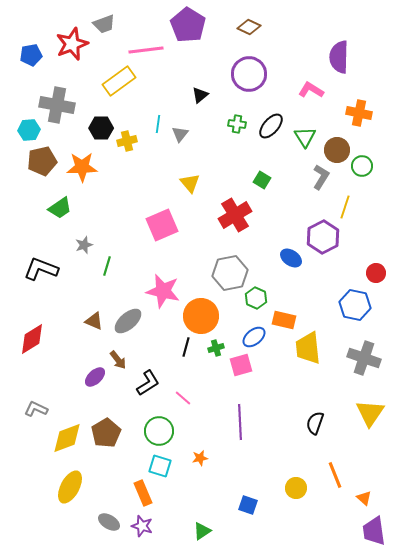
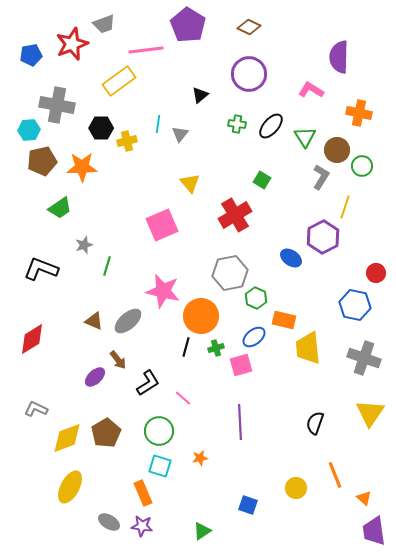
purple star at (142, 526): rotated 10 degrees counterclockwise
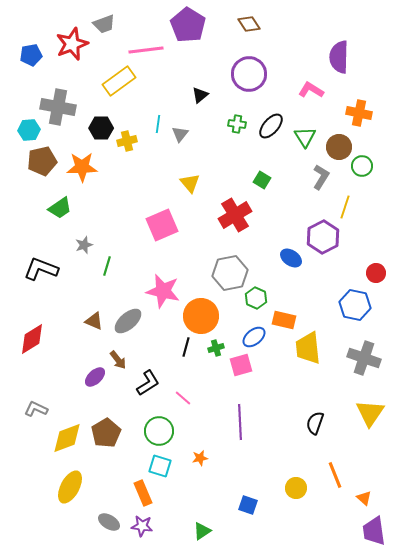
brown diamond at (249, 27): moved 3 px up; rotated 30 degrees clockwise
gray cross at (57, 105): moved 1 px right, 2 px down
brown circle at (337, 150): moved 2 px right, 3 px up
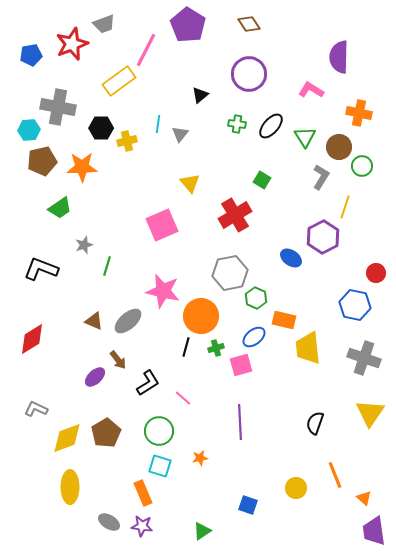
pink line at (146, 50): rotated 56 degrees counterclockwise
yellow ellipse at (70, 487): rotated 28 degrees counterclockwise
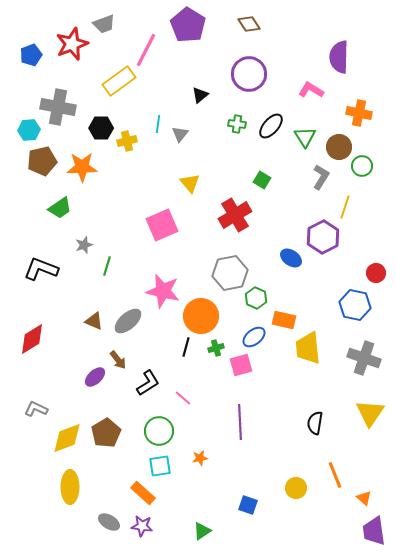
blue pentagon at (31, 55): rotated 10 degrees counterclockwise
black semicircle at (315, 423): rotated 10 degrees counterclockwise
cyan square at (160, 466): rotated 25 degrees counterclockwise
orange rectangle at (143, 493): rotated 25 degrees counterclockwise
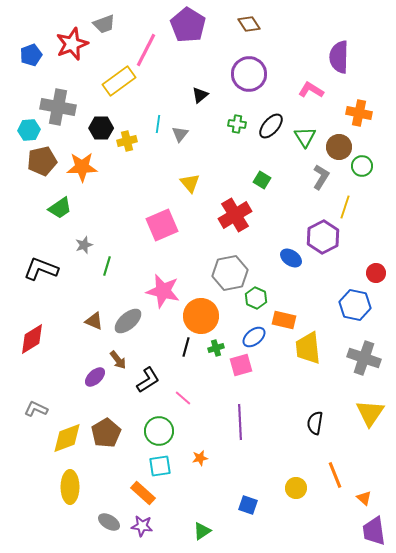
black L-shape at (148, 383): moved 3 px up
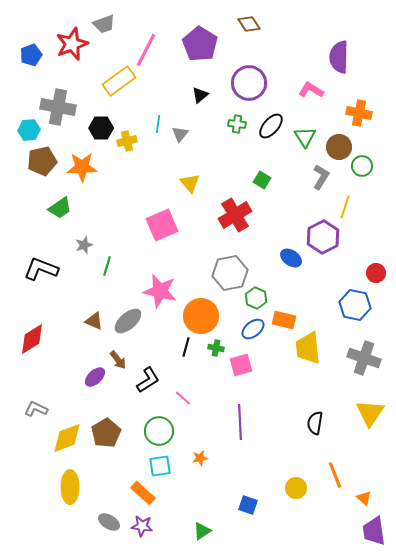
purple pentagon at (188, 25): moved 12 px right, 19 px down
purple circle at (249, 74): moved 9 px down
pink star at (163, 291): moved 3 px left
blue ellipse at (254, 337): moved 1 px left, 8 px up
green cross at (216, 348): rotated 28 degrees clockwise
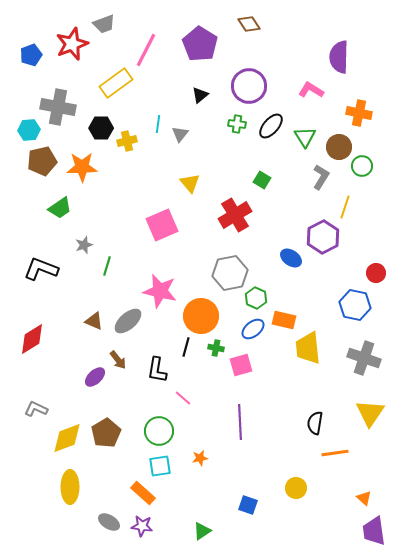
yellow rectangle at (119, 81): moved 3 px left, 2 px down
purple circle at (249, 83): moved 3 px down
black L-shape at (148, 380): moved 9 px right, 10 px up; rotated 132 degrees clockwise
orange line at (335, 475): moved 22 px up; rotated 76 degrees counterclockwise
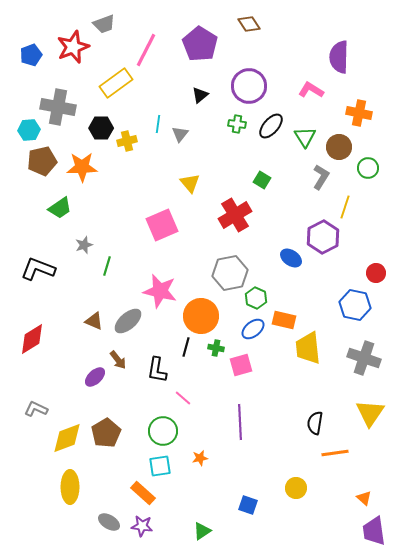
red star at (72, 44): moved 1 px right, 3 px down
green circle at (362, 166): moved 6 px right, 2 px down
black L-shape at (41, 269): moved 3 px left
green circle at (159, 431): moved 4 px right
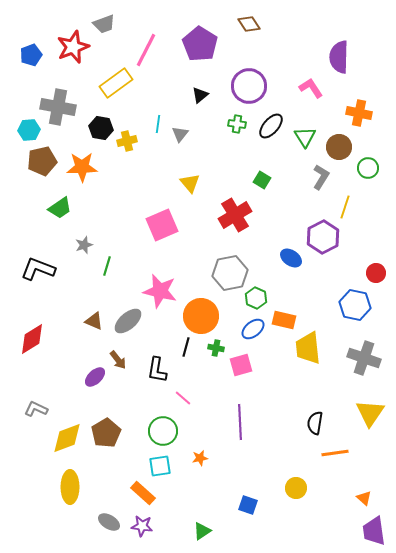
pink L-shape at (311, 90): moved 2 px up; rotated 25 degrees clockwise
black hexagon at (101, 128): rotated 10 degrees clockwise
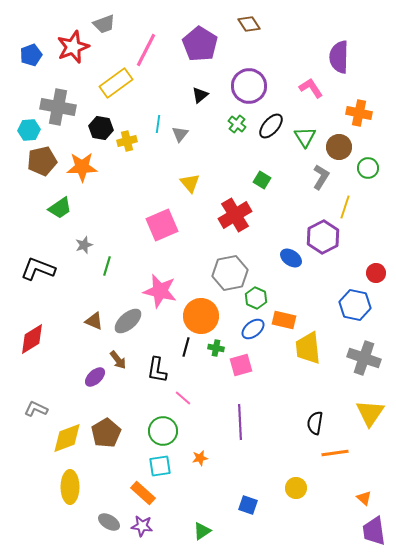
green cross at (237, 124): rotated 30 degrees clockwise
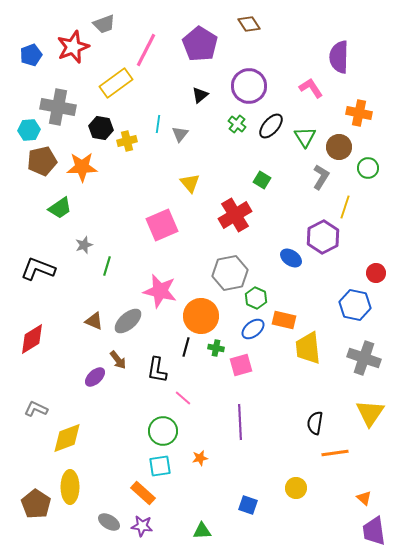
brown pentagon at (106, 433): moved 70 px left, 71 px down; rotated 8 degrees counterclockwise
green triangle at (202, 531): rotated 30 degrees clockwise
